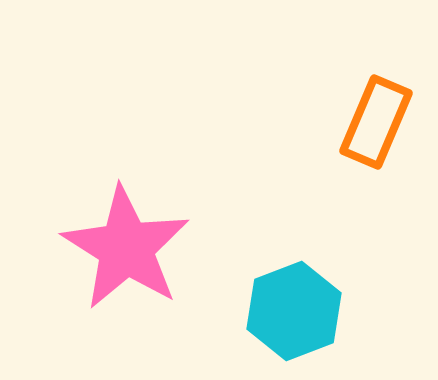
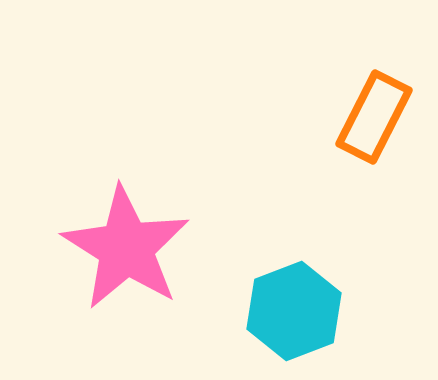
orange rectangle: moved 2 px left, 5 px up; rotated 4 degrees clockwise
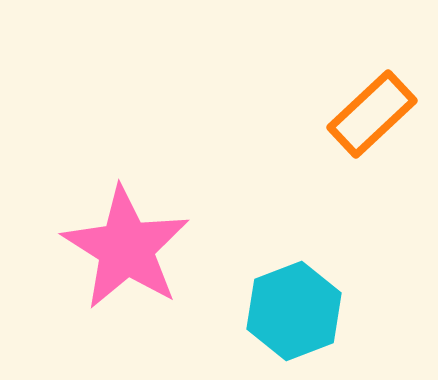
orange rectangle: moved 2 px left, 3 px up; rotated 20 degrees clockwise
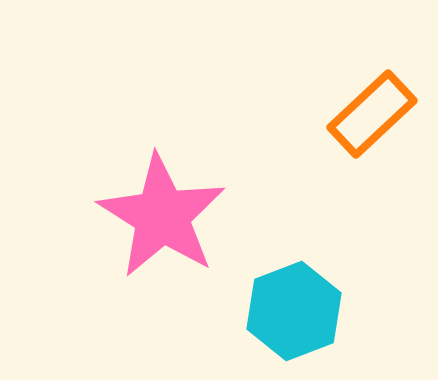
pink star: moved 36 px right, 32 px up
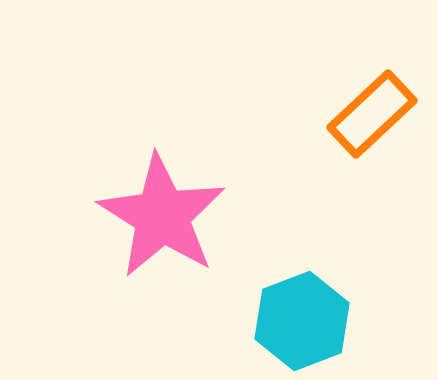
cyan hexagon: moved 8 px right, 10 px down
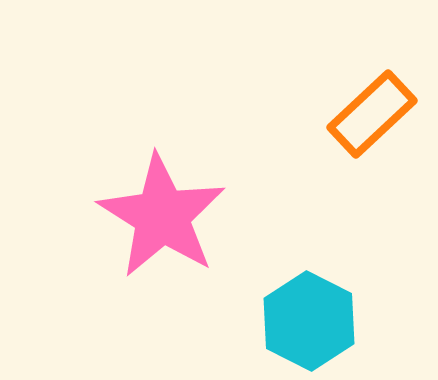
cyan hexagon: moved 7 px right; rotated 12 degrees counterclockwise
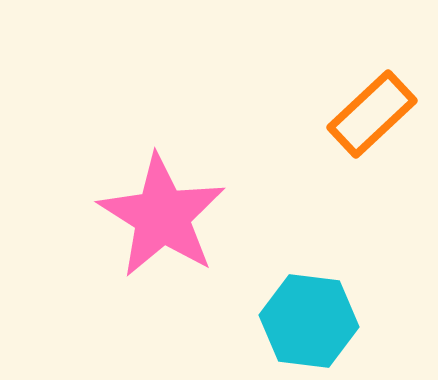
cyan hexagon: rotated 20 degrees counterclockwise
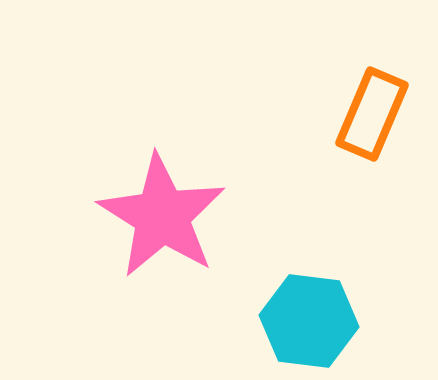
orange rectangle: rotated 24 degrees counterclockwise
